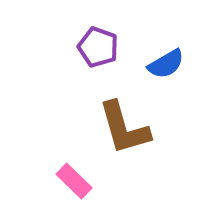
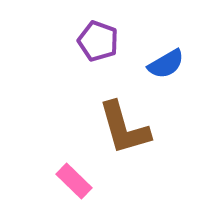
purple pentagon: moved 6 px up
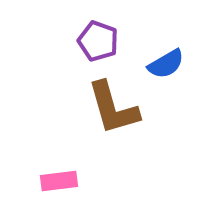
brown L-shape: moved 11 px left, 20 px up
pink rectangle: moved 15 px left; rotated 51 degrees counterclockwise
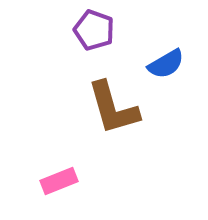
purple pentagon: moved 4 px left, 11 px up
pink rectangle: rotated 15 degrees counterclockwise
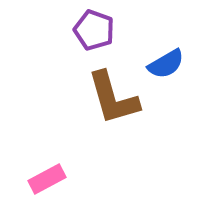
brown L-shape: moved 10 px up
pink rectangle: moved 12 px left, 2 px up; rotated 6 degrees counterclockwise
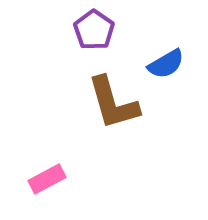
purple pentagon: rotated 15 degrees clockwise
brown L-shape: moved 5 px down
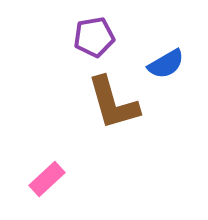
purple pentagon: moved 7 px down; rotated 27 degrees clockwise
pink rectangle: rotated 15 degrees counterclockwise
